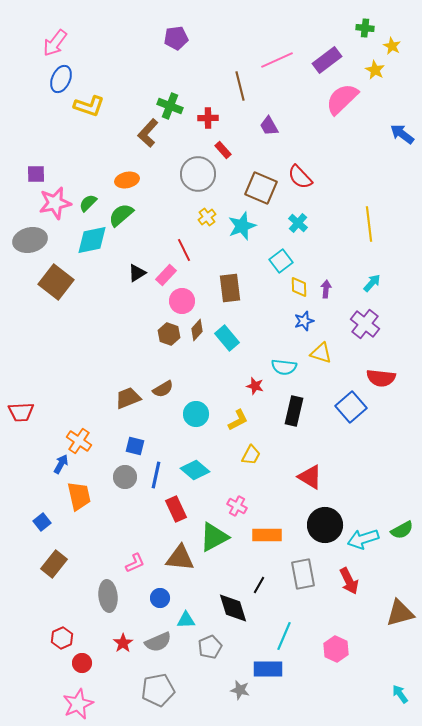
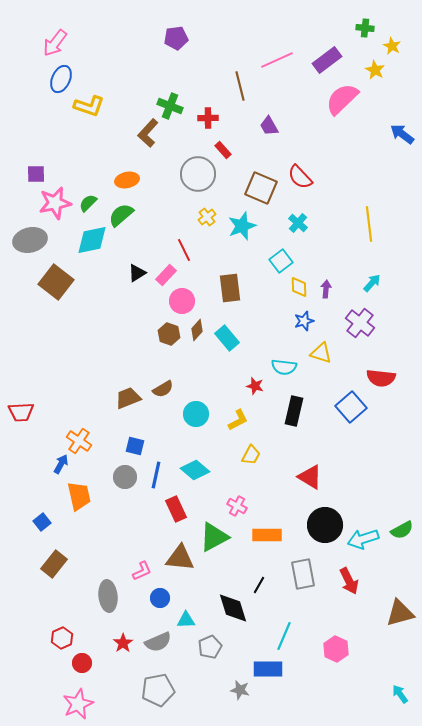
purple cross at (365, 324): moved 5 px left, 1 px up
pink L-shape at (135, 563): moved 7 px right, 8 px down
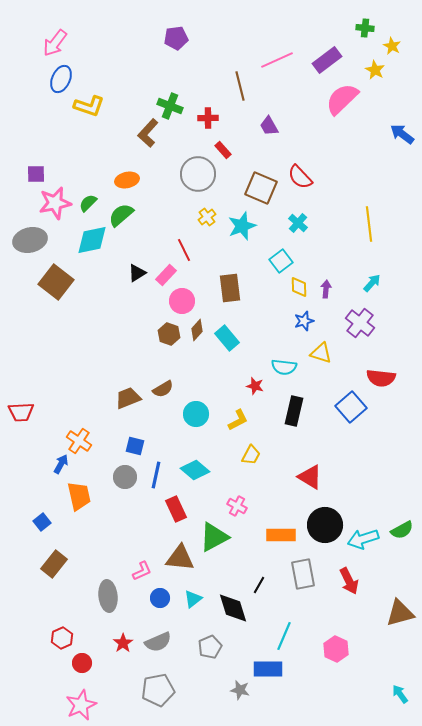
orange rectangle at (267, 535): moved 14 px right
cyan triangle at (186, 620): moved 7 px right, 21 px up; rotated 36 degrees counterclockwise
pink star at (78, 704): moved 3 px right, 1 px down
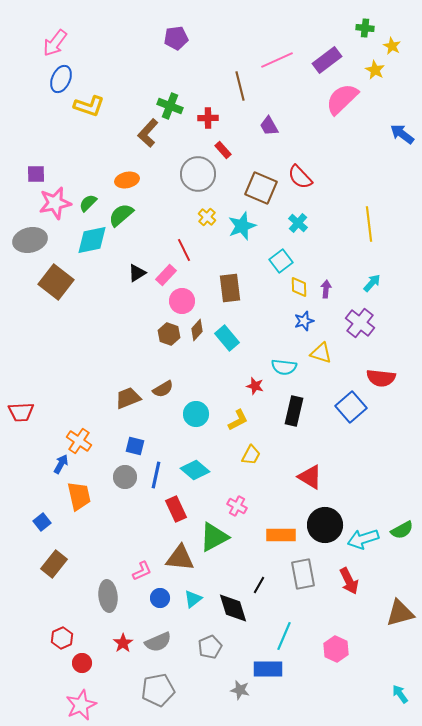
yellow cross at (207, 217): rotated 12 degrees counterclockwise
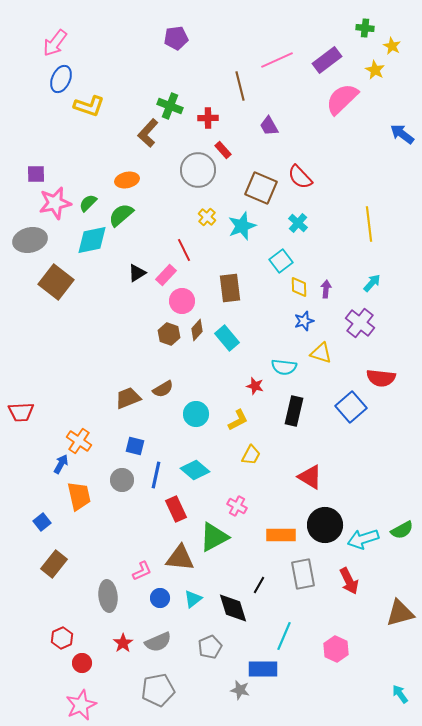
gray circle at (198, 174): moved 4 px up
gray circle at (125, 477): moved 3 px left, 3 px down
blue rectangle at (268, 669): moved 5 px left
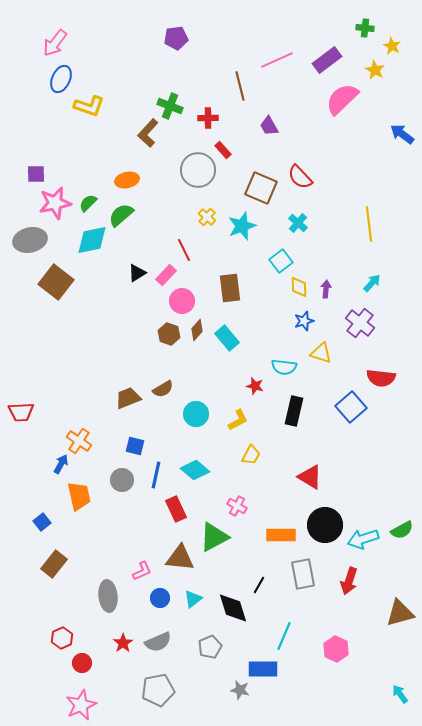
red arrow at (349, 581): rotated 44 degrees clockwise
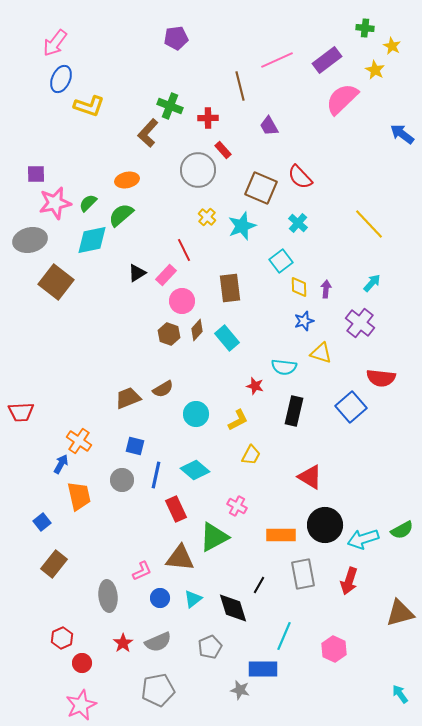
yellow line at (369, 224): rotated 36 degrees counterclockwise
pink hexagon at (336, 649): moved 2 px left
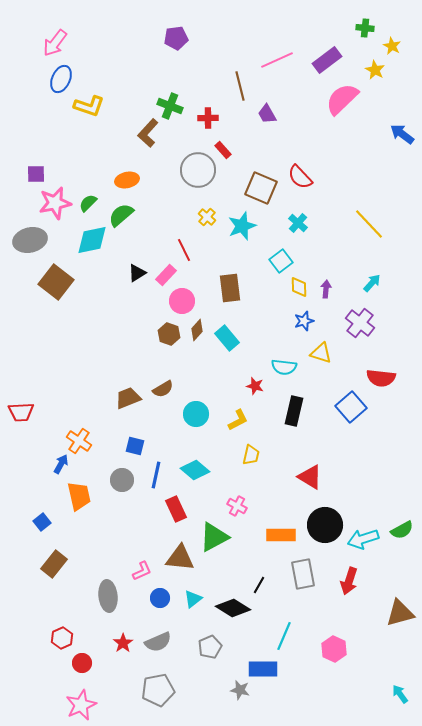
purple trapezoid at (269, 126): moved 2 px left, 12 px up
yellow trapezoid at (251, 455): rotated 15 degrees counterclockwise
black diamond at (233, 608): rotated 40 degrees counterclockwise
